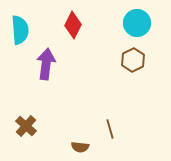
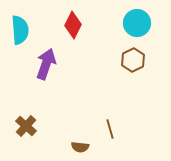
purple arrow: rotated 12 degrees clockwise
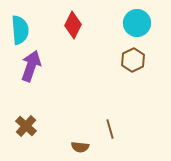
purple arrow: moved 15 px left, 2 px down
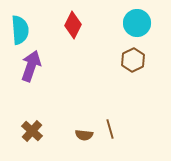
brown cross: moved 6 px right, 5 px down
brown semicircle: moved 4 px right, 12 px up
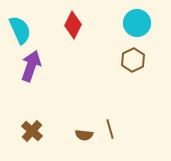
cyan semicircle: rotated 20 degrees counterclockwise
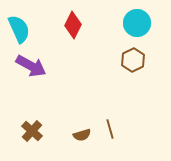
cyan semicircle: moved 1 px left, 1 px up
purple arrow: rotated 100 degrees clockwise
brown semicircle: moved 2 px left; rotated 24 degrees counterclockwise
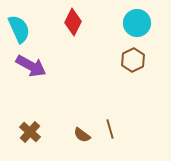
red diamond: moved 3 px up
brown cross: moved 2 px left, 1 px down
brown semicircle: rotated 54 degrees clockwise
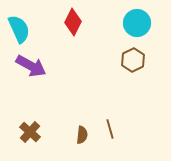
brown semicircle: rotated 120 degrees counterclockwise
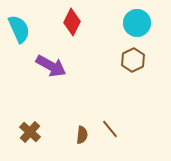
red diamond: moved 1 px left
purple arrow: moved 20 px right
brown line: rotated 24 degrees counterclockwise
